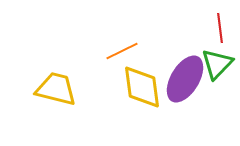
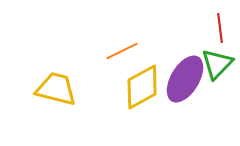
yellow diamond: rotated 69 degrees clockwise
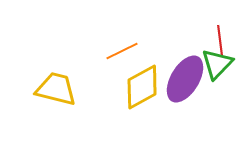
red line: moved 12 px down
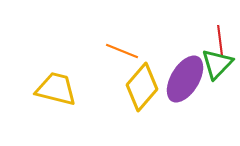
orange line: rotated 48 degrees clockwise
yellow diamond: rotated 21 degrees counterclockwise
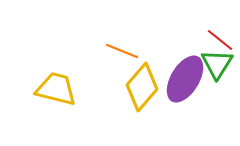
red line: rotated 44 degrees counterclockwise
green triangle: rotated 12 degrees counterclockwise
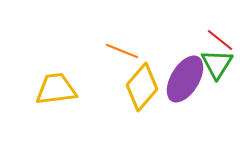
yellow trapezoid: rotated 21 degrees counterclockwise
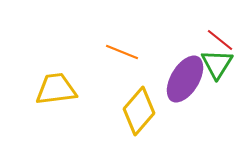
orange line: moved 1 px down
yellow diamond: moved 3 px left, 24 px down
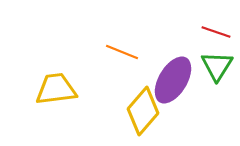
red line: moved 4 px left, 8 px up; rotated 20 degrees counterclockwise
green triangle: moved 2 px down
purple ellipse: moved 12 px left, 1 px down
yellow diamond: moved 4 px right
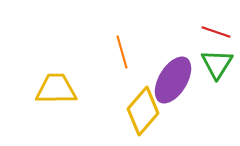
orange line: rotated 52 degrees clockwise
green triangle: moved 2 px up
yellow trapezoid: rotated 6 degrees clockwise
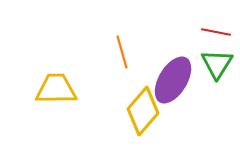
red line: rotated 8 degrees counterclockwise
